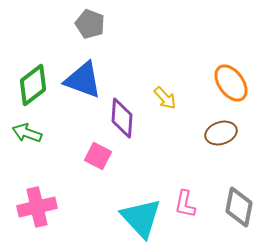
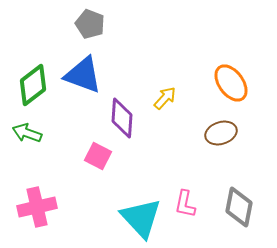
blue triangle: moved 5 px up
yellow arrow: rotated 95 degrees counterclockwise
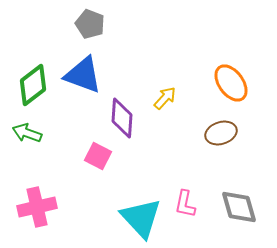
gray diamond: rotated 27 degrees counterclockwise
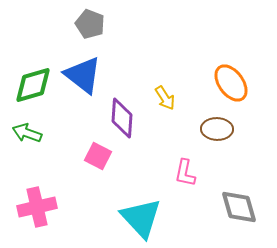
blue triangle: rotated 18 degrees clockwise
green diamond: rotated 21 degrees clockwise
yellow arrow: rotated 105 degrees clockwise
brown ellipse: moved 4 px left, 4 px up; rotated 20 degrees clockwise
pink L-shape: moved 31 px up
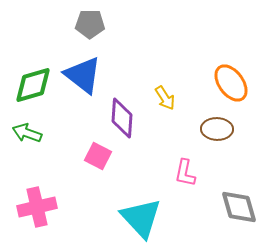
gray pentagon: rotated 20 degrees counterclockwise
